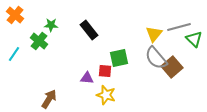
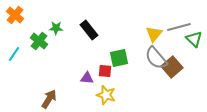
green star: moved 5 px right, 3 px down
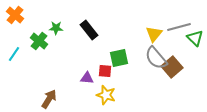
green triangle: moved 1 px right, 1 px up
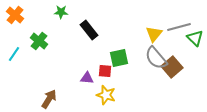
green star: moved 5 px right, 16 px up
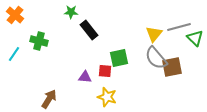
green star: moved 10 px right
green cross: rotated 24 degrees counterclockwise
brown square: rotated 30 degrees clockwise
purple triangle: moved 2 px left, 1 px up
yellow star: moved 1 px right, 2 px down
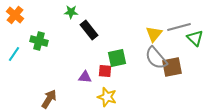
green square: moved 2 px left
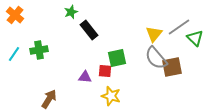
green star: rotated 24 degrees counterclockwise
gray line: rotated 20 degrees counterclockwise
green cross: moved 9 px down; rotated 24 degrees counterclockwise
yellow star: moved 4 px right, 1 px up
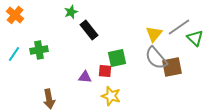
brown arrow: rotated 138 degrees clockwise
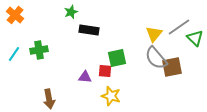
black rectangle: rotated 42 degrees counterclockwise
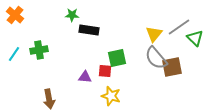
green star: moved 1 px right, 3 px down; rotated 24 degrees clockwise
